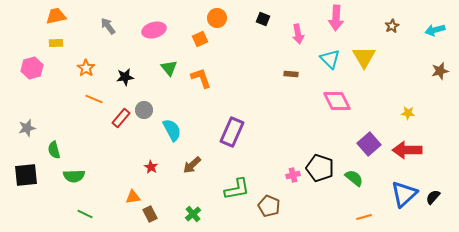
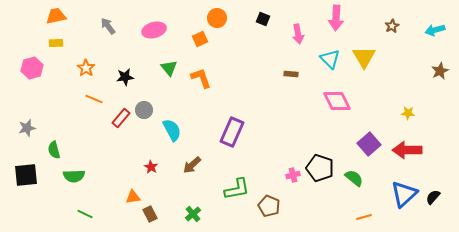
brown star at (440, 71): rotated 12 degrees counterclockwise
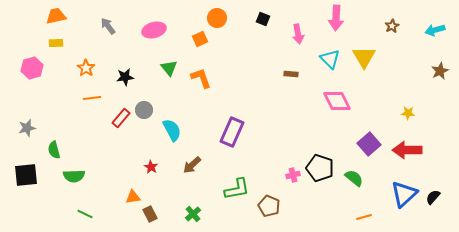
orange line at (94, 99): moved 2 px left, 1 px up; rotated 30 degrees counterclockwise
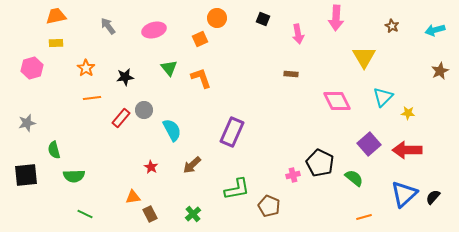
brown star at (392, 26): rotated 16 degrees counterclockwise
cyan triangle at (330, 59): moved 53 px right, 38 px down; rotated 30 degrees clockwise
gray star at (27, 128): moved 5 px up
black pentagon at (320, 168): moved 5 px up; rotated 8 degrees clockwise
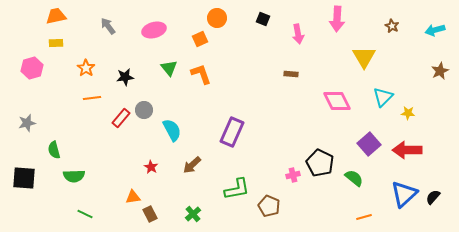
pink arrow at (336, 18): moved 1 px right, 1 px down
orange L-shape at (201, 78): moved 4 px up
black square at (26, 175): moved 2 px left, 3 px down; rotated 10 degrees clockwise
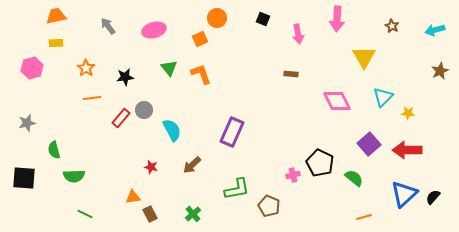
red star at (151, 167): rotated 16 degrees counterclockwise
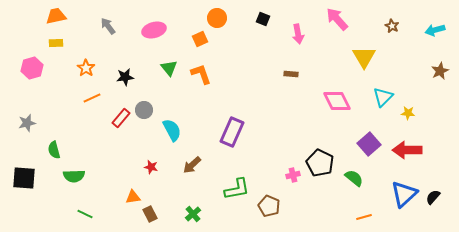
pink arrow at (337, 19): rotated 135 degrees clockwise
orange line at (92, 98): rotated 18 degrees counterclockwise
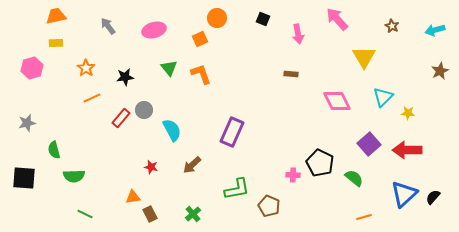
pink cross at (293, 175): rotated 16 degrees clockwise
